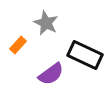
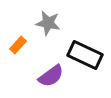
gray star: moved 2 px right; rotated 15 degrees counterclockwise
purple semicircle: moved 2 px down
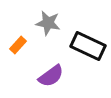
black rectangle: moved 3 px right, 9 px up
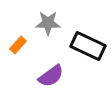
gray star: rotated 10 degrees counterclockwise
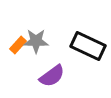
gray star: moved 12 px left, 18 px down
purple semicircle: moved 1 px right
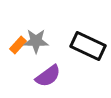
purple semicircle: moved 4 px left
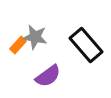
gray star: moved 1 px left, 4 px up; rotated 10 degrees clockwise
black rectangle: moved 2 px left, 1 px up; rotated 24 degrees clockwise
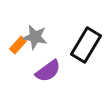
black rectangle: rotated 72 degrees clockwise
purple semicircle: moved 5 px up
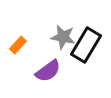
gray star: moved 28 px right
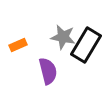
orange rectangle: rotated 24 degrees clockwise
purple semicircle: rotated 68 degrees counterclockwise
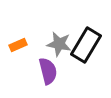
gray star: moved 4 px left, 7 px down
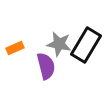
orange rectangle: moved 3 px left, 3 px down
purple semicircle: moved 2 px left, 5 px up
